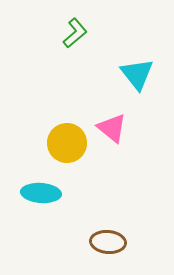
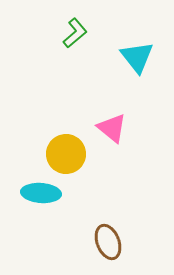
cyan triangle: moved 17 px up
yellow circle: moved 1 px left, 11 px down
brown ellipse: rotated 64 degrees clockwise
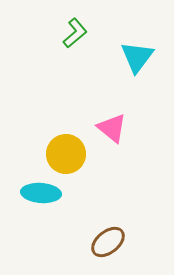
cyan triangle: rotated 15 degrees clockwise
brown ellipse: rotated 72 degrees clockwise
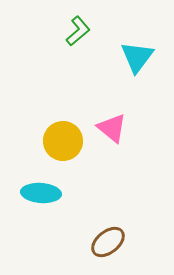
green L-shape: moved 3 px right, 2 px up
yellow circle: moved 3 px left, 13 px up
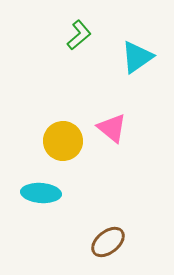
green L-shape: moved 1 px right, 4 px down
cyan triangle: rotated 18 degrees clockwise
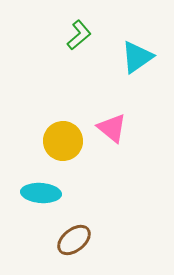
brown ellipse: moved 34 px left, 2 px up
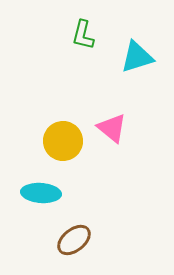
green L-shape: moved 4 px right; rotated 144 degrees clockwise
cyan triangle: rotated 18 degrees clockwise
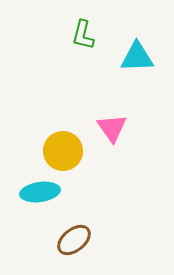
cyan triangle: rotated 15 degrees clockwise
pink triangle: rotated 16 degrees clockwise
yellow circle: moved 10 px down
cyan ellipse: moved 1 px left, 1 px up; rotated 12 degrees counterclockwise
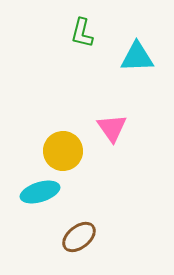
green L-shape: moved 1 px left, 2 px up
cyan ellipse: rotated 9 degrees counterclockwise
brown ellipse: moved 5 px right, 3 px up
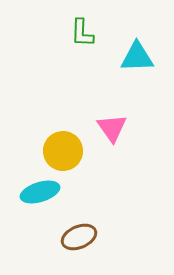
green L-shape: rotated 12 degrees counterclockwise
brown ellipse: rotated 16 degrees clockwise
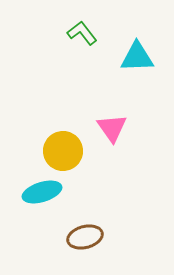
green L-shape: rotated 140 degrees clockwise
cyan ellipse: moved 2 px right
brown ellipse: moved 6 px right; rotated 8 degrees clockwise
